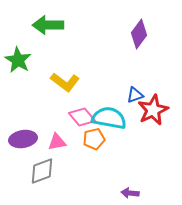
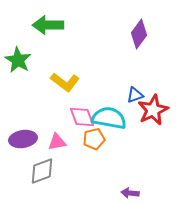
pink diamond: rotated 20 degrees clockwise
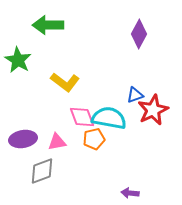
purple diamond: rotated 8 degrees counterclockwise
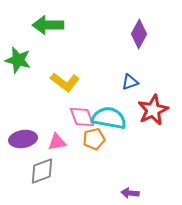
green star: rotated 16 degrees counterclockwise
blue triangle: moved 5 px left, 13 px up
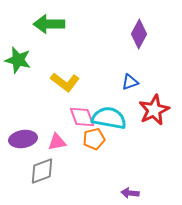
green arrow: moved 1 px right, 1 px up
red star: moved 1 px right
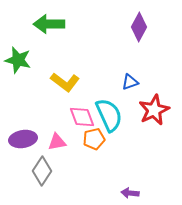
purple diamond: moved 7 px up
cyan semicircle: moved 3 px up; rotated 56 degrees clockwise
gray diamond: rotated 36 degrees counterclockwise
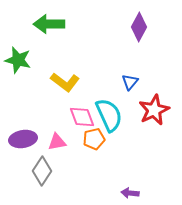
blue triangle: rotated 30 degrees counterclockwise
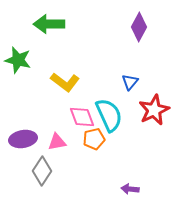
purple arrow: moved 4 px up
